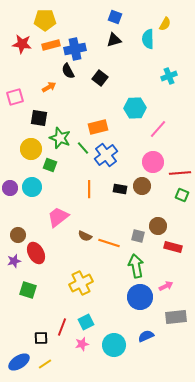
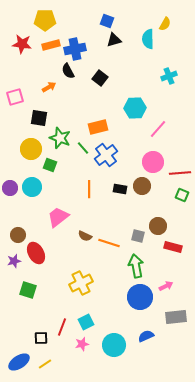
blue square at (115, 17): moved 8 px left, 4 px down
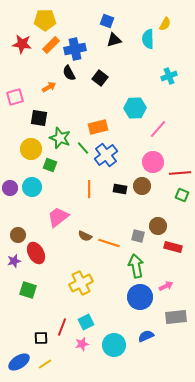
orange rectangle at (51, 45): rotated 30 degrees counterclockwise
black semicircle at (68, 71): moved 1 px right, 2 px down
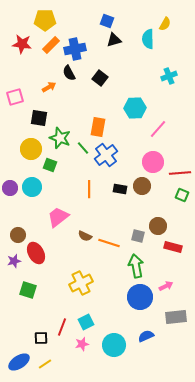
orange rectangle at (98, 127): rotated 66 degrees counterclockwise
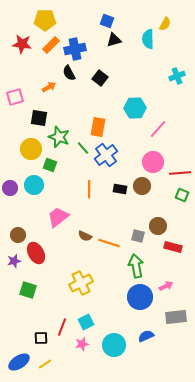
cyan cross at (169, 76): moved 8 px right
green star at (60, 138): moved 1 px left, 1 px up
cyan circle at (32, 187): moved 2 px right, 2 px up
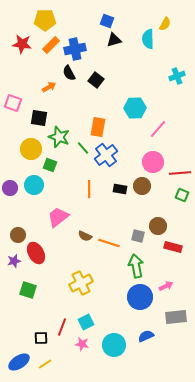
black square at (100, 78): moved 4 px left, 2 px down
pink square at (15, 97): moved 2 px left, 6 px down; rotated 36 degrees clockwise
pink star at (82, 344): rotated 24 degrees clockwise
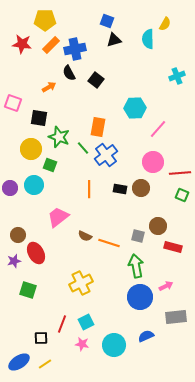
brown circle at (142, 186): moved 1 px left, 2 px down
red line at (62, 327): moved 3 px up
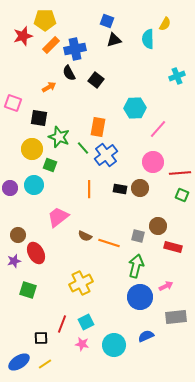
red star at (22, 44): moved 1 px right, 8 px up; rotated 24 degrees counterclockwise
yellow circle at (31, 149): moved 1 px right
brown circle at (141, 188): moved 1 px left
green arrow at (136, 266): rotated 25 degrees clockwise
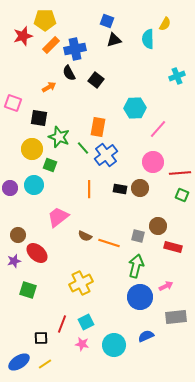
red ellipse at (36, 253): moved 1 px right; rotated 20 degrees counterclockwise
